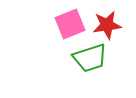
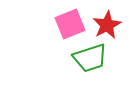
red star: rotated 20 degrees counterclockwise
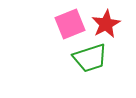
red star: moved 1 px left, 1 px up
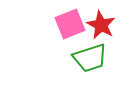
red star: moved 5 px left, 1 px down; rotated 16 degrees counterclockwise
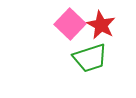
pink square: rotated 24 degrees counterclockwise
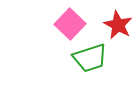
red star: moved 17 px right
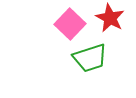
red star: moved 8 px left, 7 px up
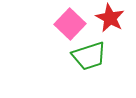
green trapezoid: moved 1 px left, 2 px up
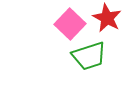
red star: moved 3 px left
